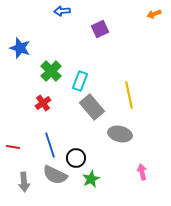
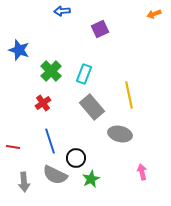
blue star: moved 1 px left, 2 px down
cyan rectangle: moved 4 px right, 7 px up
blue line: moved 4 px up
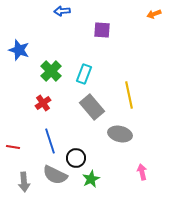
purple square: moved 2 px right, 1 px down; rotated 30 degrees clockwise
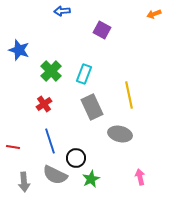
purple square: rotated 24 degrees clockwise
red cross: moved 1 px right, 1 px down
gray rectangle: rotated 15 degrees clockwise
pink arrow: moved 2 px left, 5 px down
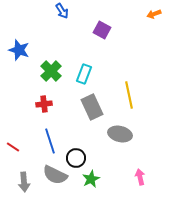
blue arrow: rotated 119 degrees counterclockwise
red cross: rotated 28 degrees clockwise
red line: rotated 24 degrees clockwise
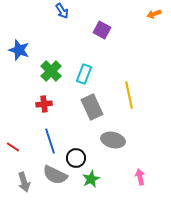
gray ellipse: moved 7 px left, 6 px down
gray arrow: rotated 12 degrees counterclockwise
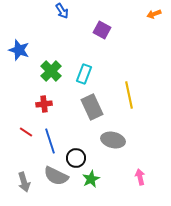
red line: moved 13 px right, 15 px up
gray semicircle: moved 1 px right, 1 px down
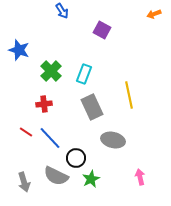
blue line: moved 3 px up; rotated 25 degrees counterclockwise
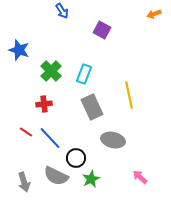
pink arrow: rotated 35 degrees counterclockwise
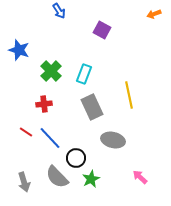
blue arrow: moved 3 px left
gray semicircle: moved 1 px right, 1 px down; rotated 20 degrees clockwise
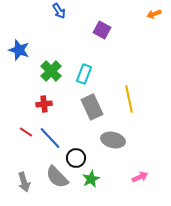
yellow line: moved 4 px down
pink arrow: rotated 112 degrees clockwise
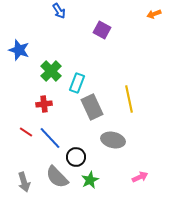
cyan rectangle: moved 7 px left, 9 px down
black circle: moved 1 px up
green star: moved 1 px left, 1 px down
